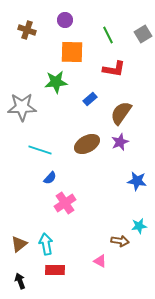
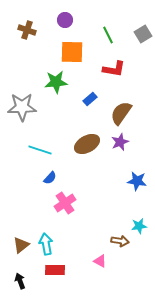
brown triangle: moved 2 px right, 1 px down
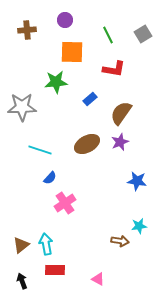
brown cross: rotated 24 degrees counterclockwise
pink triangle: moved 2 px left, 18 px down
black arrow: moved 2 px right
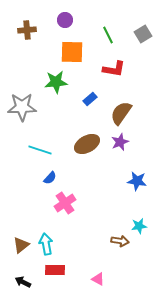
black arrow: moved 1 px right, 1 px down; rotated 42 degrees counterclockwise
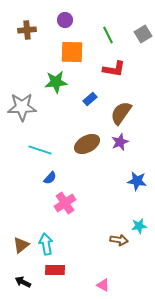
brown arrow: moved 1 px left, 1 px up
pink triangle: moved 5 px right, 6 px down
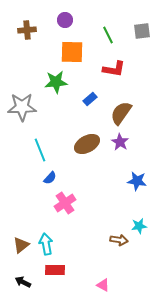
gray square: moved 1 px left, 3 px up; rotated 24 degrees clockwise
purple star: rotated 18 degrees counterclockwise
cyan line: rotated 50 degrees clockwise
